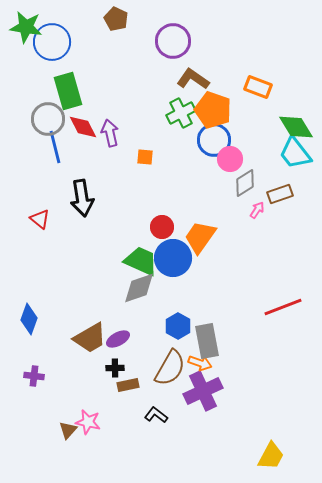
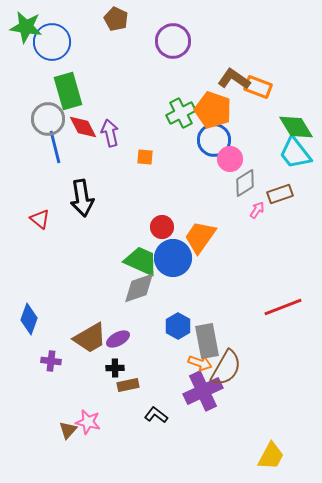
brown L-shape at (193, 79): moved 41 px right
brown semicircle at (170, 368): moved 56 px right
purple cross at (34, 376): moved 17 px right, 15 px up
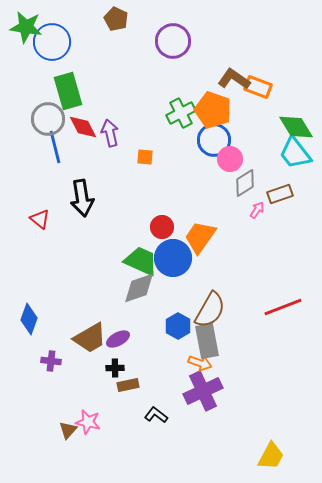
brown semicircle at (226, 368): moved 16 px left, 58 px up
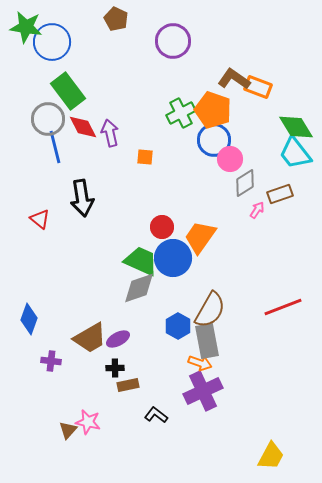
green rectangle at (68, 91): rotated 21 degrees counterclockwise
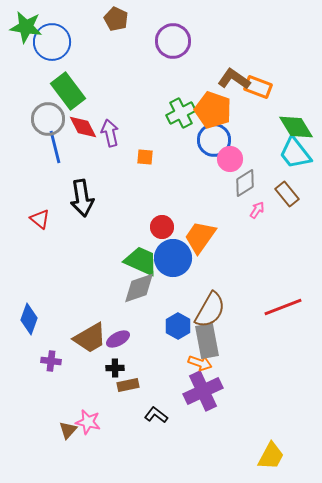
brown rectangle at (280, 194): moved 7 px right; rotated 70 degrees clockwise
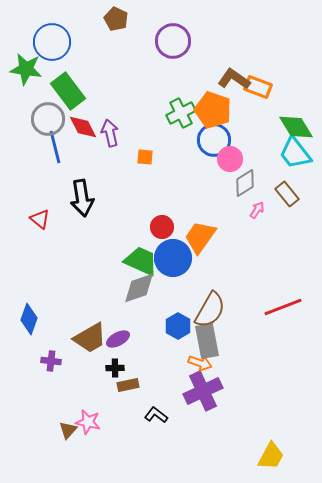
green star at (26, 27): moved 42 px down
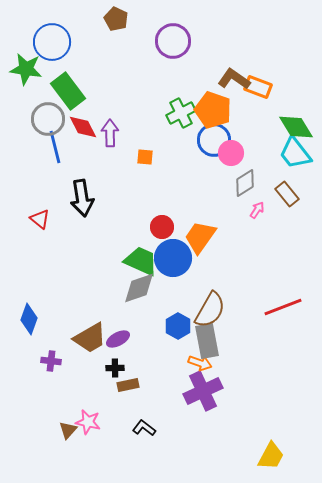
purple arrow at (110, 133): rotated 12 degrees clockwise
pink circle at (230, 159): moved 1 px right, 6 px up
black L-shape at (156, 415): moved 12 px left, 13 px down
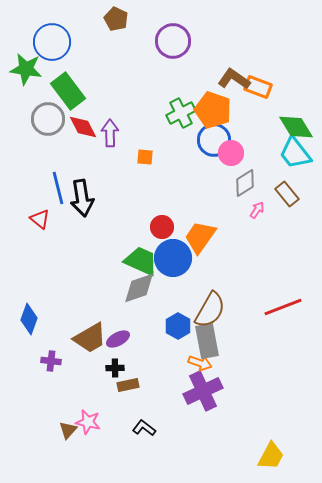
blue line at (55, 147): moved 3 px right, 41 px down
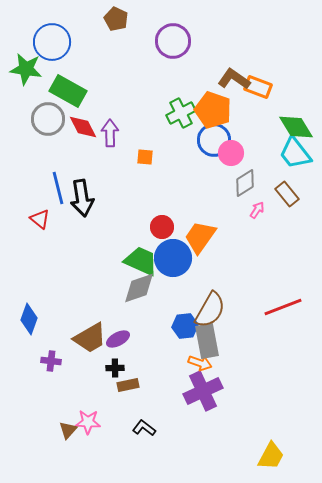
green rectangle at (68, 91): rotated 24 degrees counterclockwise
blue hexagon at (178, 326): moved 7 px right; rotated 25 degrees clockwise
pink star at (88, 422): rotated 10 degrees counterclockwise
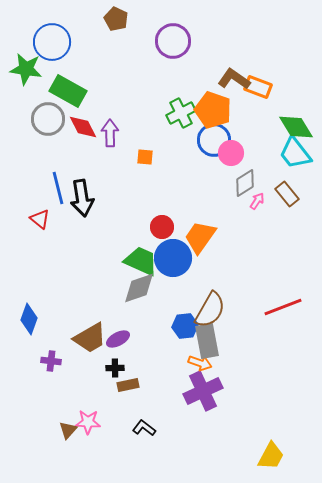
pink arrow at (257, 210): moved 9 px up
